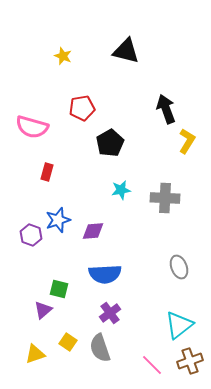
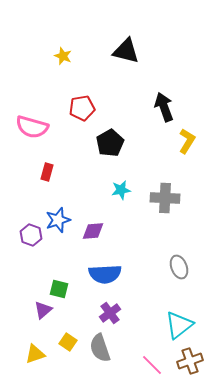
black arrow: moved 2 px left, 2 px up
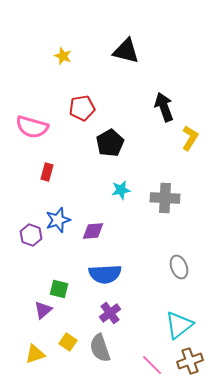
yellow L-shape: moved 3 px right, 3 px up
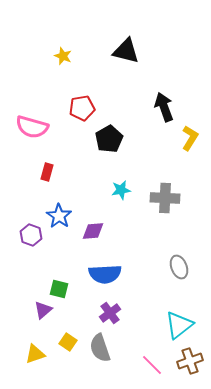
black pentagon: moved 1 px left, 4 px up
blue star: moved 1 px right, 4 px up; rotated 20 degrees counterclockwise
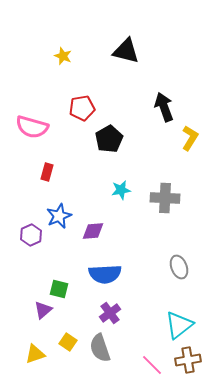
blue star: rotated 15 degrees clockwise
purple hexagon: rotated 15 degrees clockwise
brown cross: moved 2 px left, 1 px up; rotated 10 degrees clockwise
